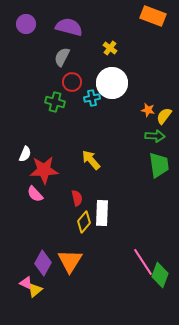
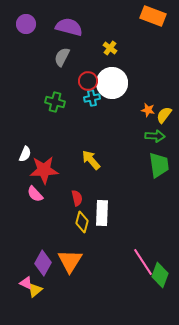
red circle: moved 16 px right, 1 px up
yellow semicircle: moved 1 px up
yellow diamond: moved 2 px left; rotated 25 degrees counterclockwise
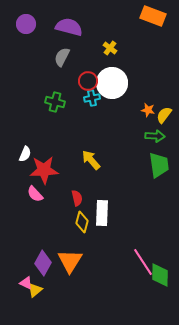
green diamond: rotated 20 degrees counterclockwise
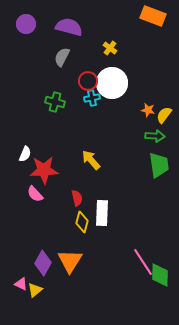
pink triangle: moved 5 px left, 1 px down
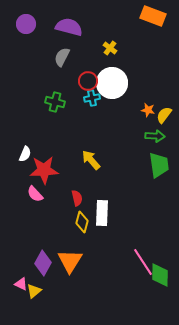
yellow triangle: moved 1 px left, 1 px down
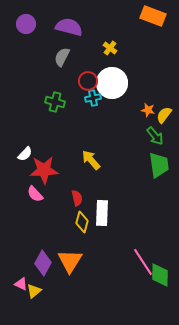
cyan cross: moved 1 px right
green arrow: rotated 48 degrees clockwise
white semicircle: rotated 21 degrees clockwise
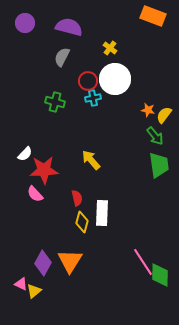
purple circle: moved 1 px left, 1 px up
white circle: moved 3 px right, 4 px up
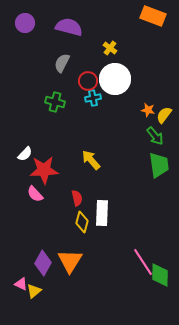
gray semicircle: moved 6 px down
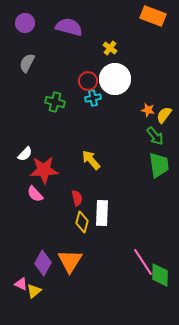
gray semicircle: moved 35 px left
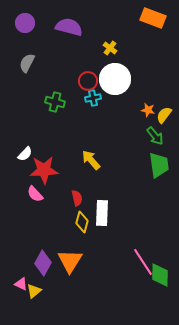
orange rectangle: moved 2 px down
